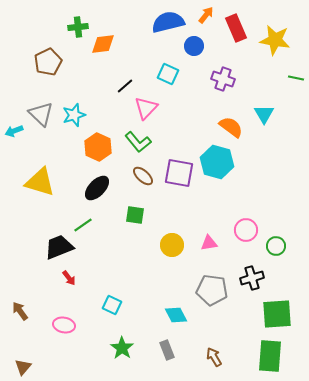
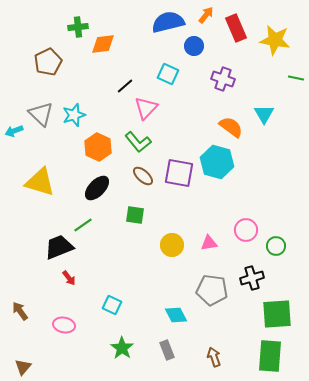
brown arrow at (214, 357): rotated 12 degrees clockwise
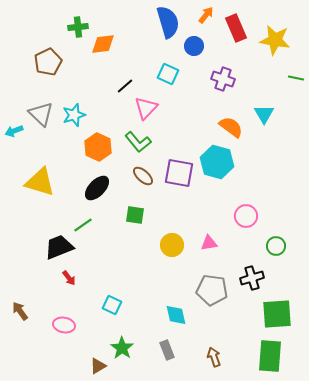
blue semicircle at (168, 22): rotated 88 degrees clockwise
pink circle at (246, 230): moved 14 px up
cyan diamond at (176, 315): rotated 15 degrees clockwise
brown triangle at (23, 367): moved 75 px right, 1 px up; rotated 18 degrees clockwise
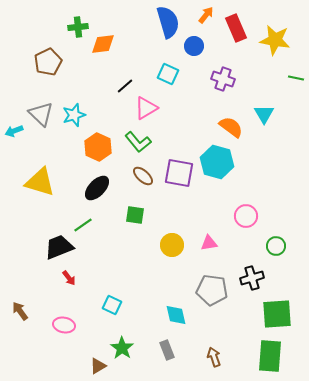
pink triangle at (146, 108): rotated 15 degrees clockwise
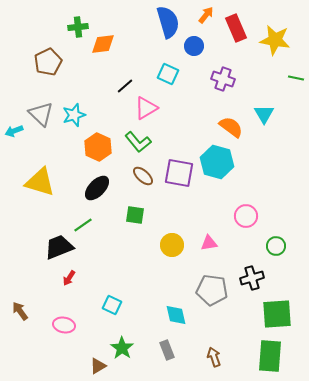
red arrow at (69, 278): rotated 70 degrees clockwise
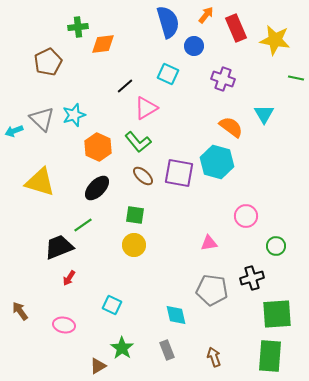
gray triangle at (41, 114): moved 1 px right, 5 px down
yellow circle at (172, 245): moved 38 px left
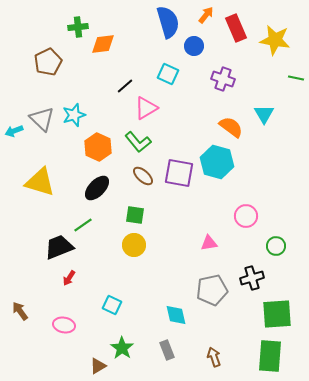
gray pentagon at (212, 290): rotated 20 degrees counterclockwise
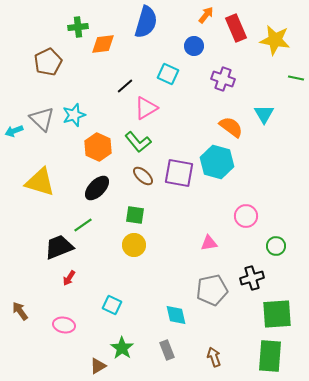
blue semicircle at (168, 22): moved 22 px left; rotated 32 degrees clockwise
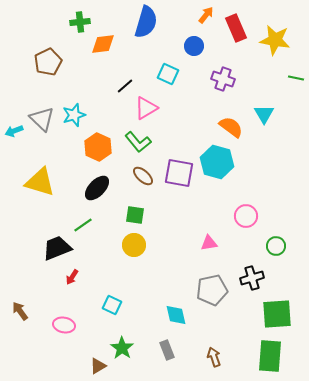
green cross at (78, 27): moved 2 px right, 5 px up
black trapezoid at (59, 247): moved 2 px left, 1 px down
red arrow at (69, 278): moved 3 px right, 1 px up
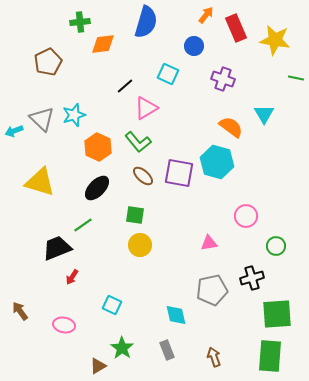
yellow circle at (134, 245): moved 6 px right
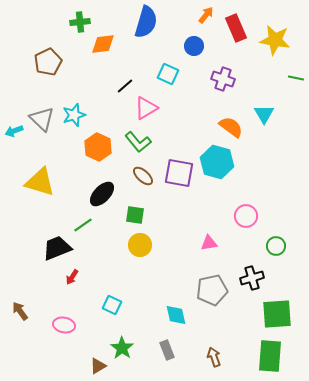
black ellipse at (97, 188): moved 5 px right, 6 px down
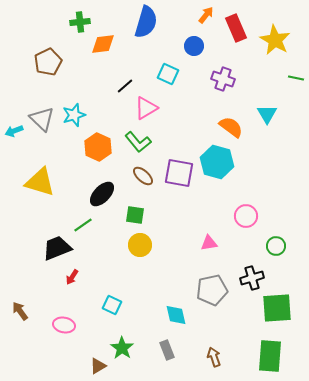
yellow star at (275, 40): rotated 20 degrees clockwise
cyan triangle at (264, 114): moved 3 px right
green square at (277, 314): moved 6 px up
